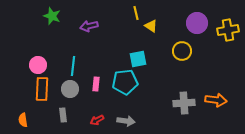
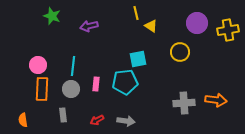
yellow circle: moved 2 px left, 1 px down
gray circle: moved 1 px right
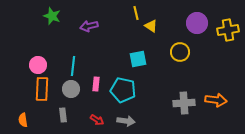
cyan pentagon: moved 2 px left, 8 px down; rotated 20 degrees clockwise
red arrow: rotated 120 degrees counterclockwise
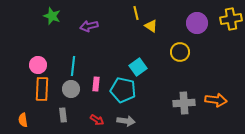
yellow cross: moved 3 px right, 11 px up
cyan square: moved 8 px down; rotated 24 degrees counterclockwise
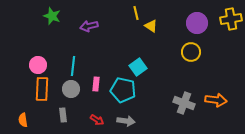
yellow circle: moved 11 px right
gray cross: rotated 25 degrees clockwise
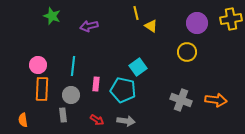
yellow circle: moved 4 px left
gray circle: moved 6 px down
gray cross: moved 3 px left, 3 px up
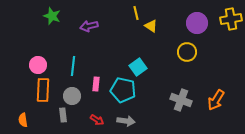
orange rectangle: moved 1 px right, 1 px down
gray circle: moved 1 px right, 1 px down
orange arrow: rotated 115 degrees clockwise
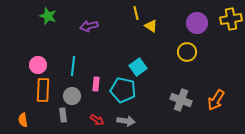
green star: moved 4 px left
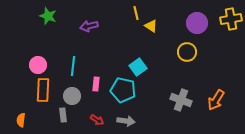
orange semicircle: moved 2 px left; rotated 16 degrees clockwise
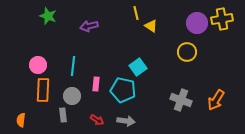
yellow cross: moved 9 px left
